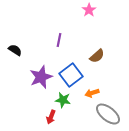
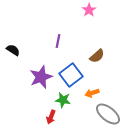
purple line: moved 1 px left, 1 px down
black semicircle: moved 2 px left
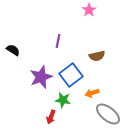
brown semicircle: rotated 28 degrees clockwise
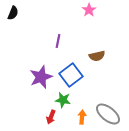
black semicircle: moved 37 px up; rotated 80 degrees clockwise
orange arrow: moved 10 px left, 24 px down; rotated 112 degrees clockwise
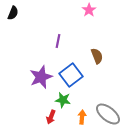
brown semicircle: rotated 98 degrees counterclockwise
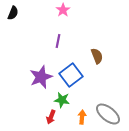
pink star: moved 26 px left
green star: moved 1 px left
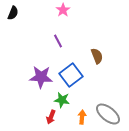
purple line: rotated 40 degrees counterclockwise
purple star: rotated 25 degrees clockwise
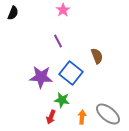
blue square: moved 2 px up; rotated 15 degrees counterclockwise
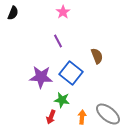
pink star: moved 2 px down
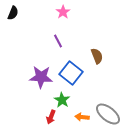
green star: rotated 21 degrees clockwise
orange arrow: rotated 88 degrees counterclockwise
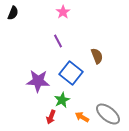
purple star: moved 3 px left, 4 px down
green star: rotated 14 degrees clockwise
orange arrow: rotated 24 degrees clockwise
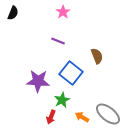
purple line: rotated 40 degrees counterclockwise
